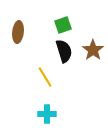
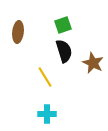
brown star: moved 13 px down; rotated 10 degrees counterclockwise
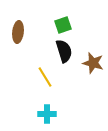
brown star: rotated 10 degrees counterclockwise
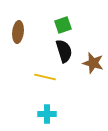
yellow line: rotated 45 degrees counterclockwise
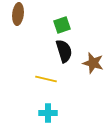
green square: moved 1 px left
brown ellipse: moved 18 px up
yellow line: moved 1 px right, 2 px down
cyan cross: moved 1 px right, 1 px up
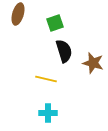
brown ellipse: rotated 10 degrees clockwise
green square: moved 7 px left, 2 px up
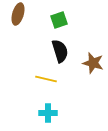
green square: moved 4 px right, 3 px up
black semicircle: moved 4 px left
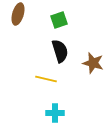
cyan cross: moved 7 px right
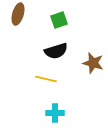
black semicircle: moved 4 px left; rotated 90 degrees clockwise
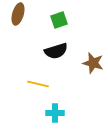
yellow line: moved 8 px left, 5 px down
